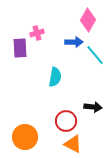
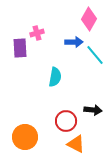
pink diamond: moved 1 px right, 1 px up
black arrow: moved 3 px down
orange triangle: moved 3 px right
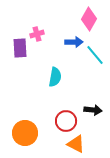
pink cross: moved 1 px down
orange circle: moved 4 px up
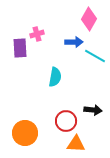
cyan line: moved 1 px down; rotated 20 degrees counterclockwise
orange triangle: rotated 24 degrees counterclockwise
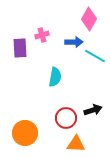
pink cross: moved 5 px right, 1 px down
black arrow: rotated 24 degrees counterclockwise
red circle: moved 3 px up
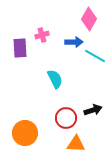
cyan semicircle: moved 2 px down; rotated 36 degrees counterclockwise
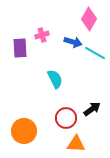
blue arrow: moved 1 px left; rotated 18 degrees clockwise
cyan line: moved 3 px up
black arrow: moved 1 px left, 1 px up; rotated 18 degrees counterclockwise
orange circle: moved 1 px left, 2 px up
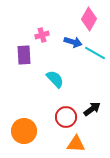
purple rectangle: moved 4 px right, 7 px down
cyan semicircle: rotated 18 degrees counterclockwise
red circle: moved 1 px up
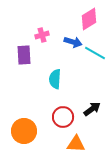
pink diamond: rotated 30 degrees clockwise
cyan semicircle: rotated 132 degrees counterclockwise
red circle: moved 3 px left
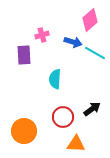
pink diamond: moved 1 px right, 1 px down; rotated 10 degrees counterclockwise
